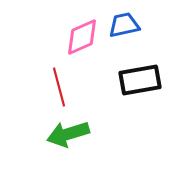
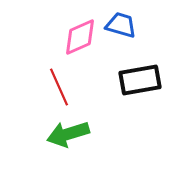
blue trapezoid: moved 3 px left; rotated 28 degrees clockwise
pink diamond: moved 2 px left
red line: rotated 9 degrees counterclockwise
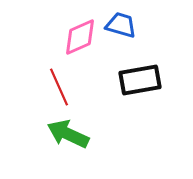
green arrow: rotated 42 degrees clockwise
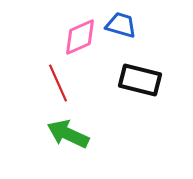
black rectangle: rotated 24 degrees clockwise
red line: moved 1 px left, 4 px up
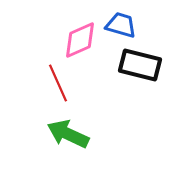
pink diamond: moved 3 px down
black rectangle: moved 15 px up
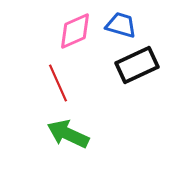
pink diamond: moved 5 px left, 9 px up
black rectangle: moved 3 px left; rotated 39 degrees counterclockwise
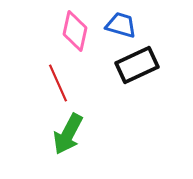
pink diamond: rotated 54 degrees counterclockwise
green arrow: rotated 87 degrees counterclockwise
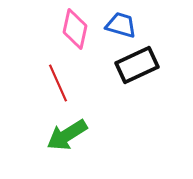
pink diamond: moved 2 px up
green arrow: moved 1 px left, 1 px down; rotated 30 degrees clockwise
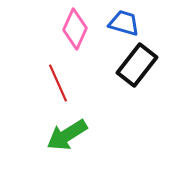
blue trapezoid: moved 3 px right, 2 px up
pink diamond: rotated 12 degrees clockwise
black rectangle: rotated 27 degrees counterclockwise
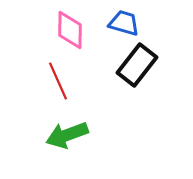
pink diamond: moved 5 px left, 1 px down; rotated 24 degrees counterclockwise
red line: moved 2 px up
green arrow: rotated 12 degrees clockwise
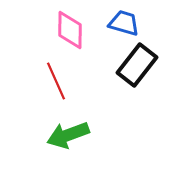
red line: moved 2 px left
green arrow: moved 1 px right
